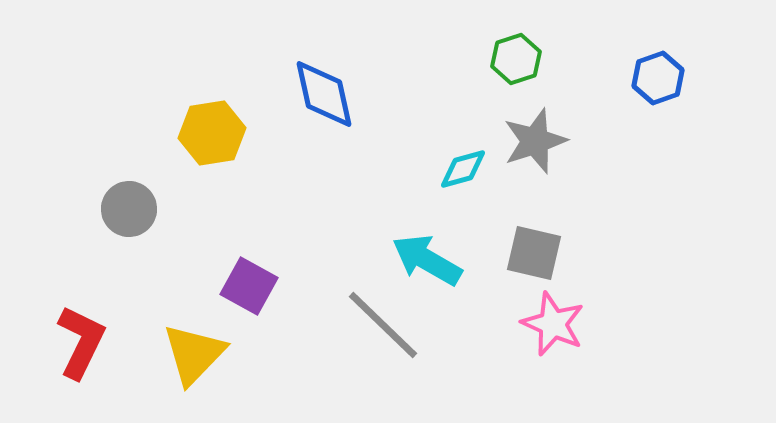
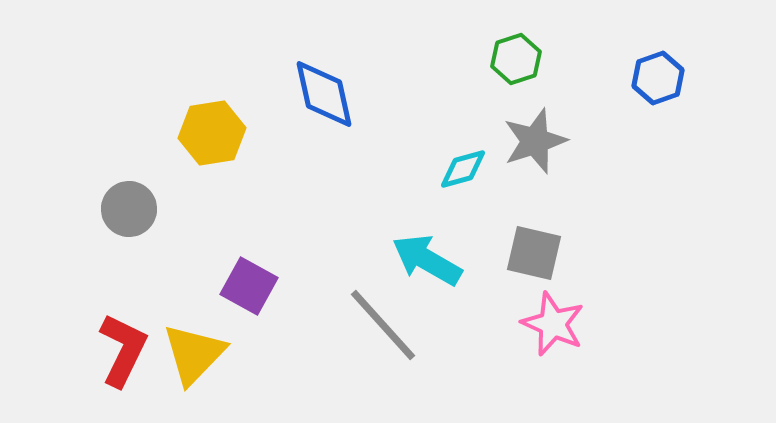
gray line: rotated 4 degrees clockwise
red L-shape: moved 42 px right, 8 px down
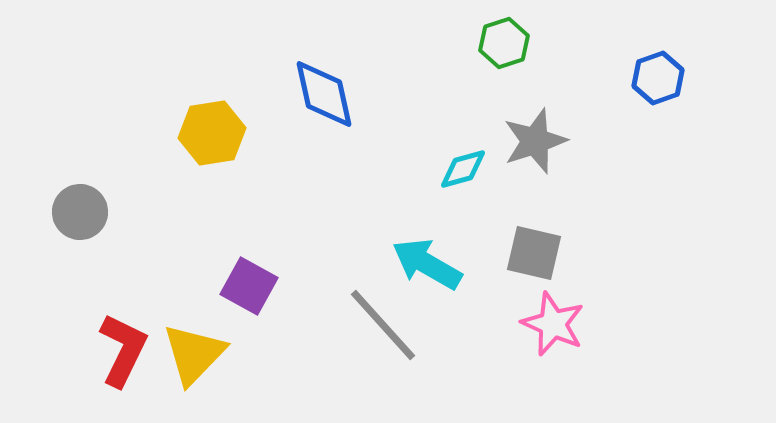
green hexagon: moved 12 px left, 16 px up
gray circle: moved 49 px left, 3 px down
cyan arrow: moved 4 px down
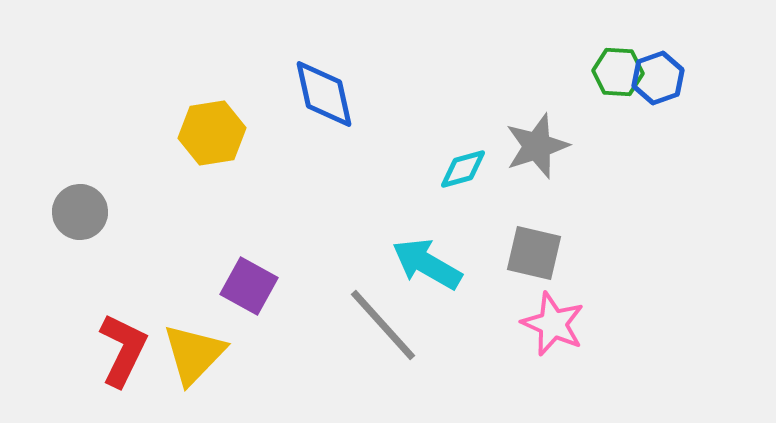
green hexagon: moved 114 px right, 29 px down; rotated 21 degrees clockwise
gray star: moved 2 px right, 5 px down
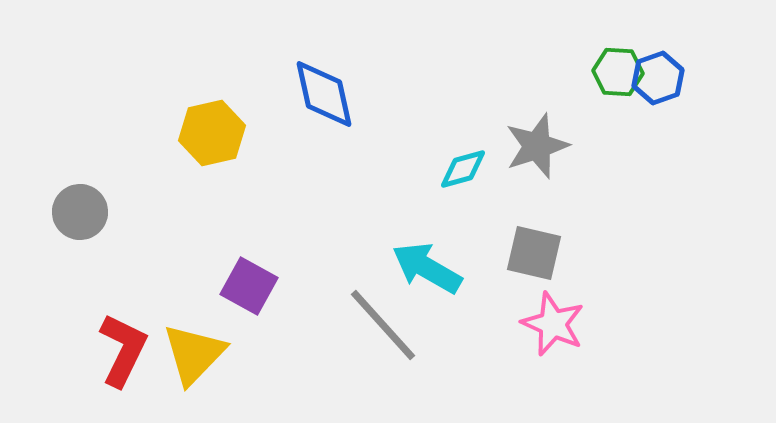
yellow hexagon: rotated 4 degrees counterclockwise
cyan arrow: moved 4 px down
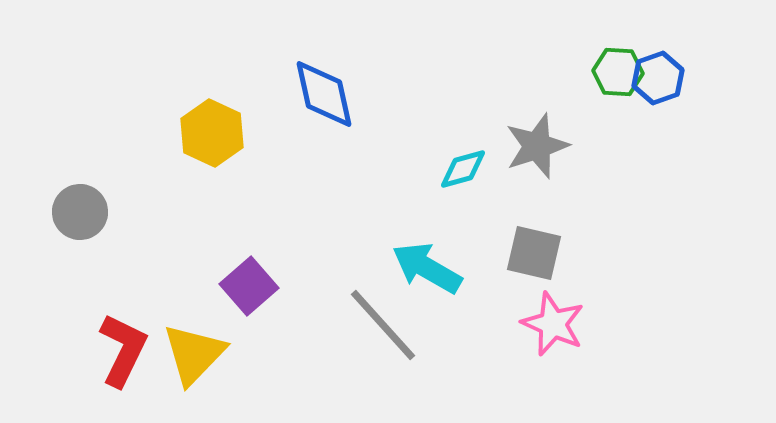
yellow hexagon: rotated 22 degrees counterclockwise
purple square: rotated 20 degrees clockwise
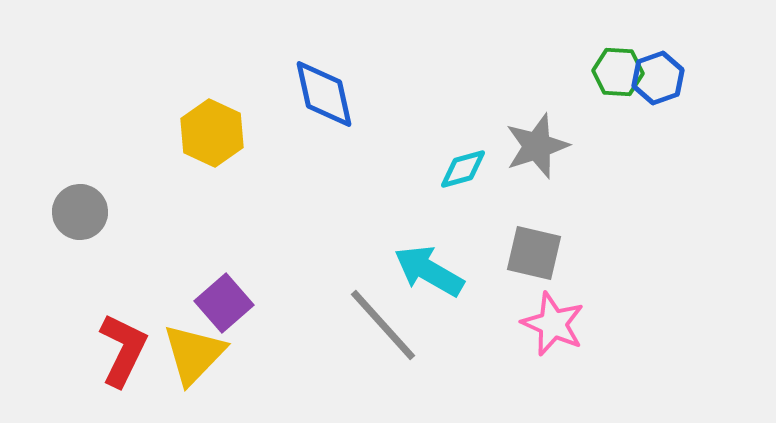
cyan arrow: moved 2 px right, 3 px down
purple square: moved 25 px left, 17 px down
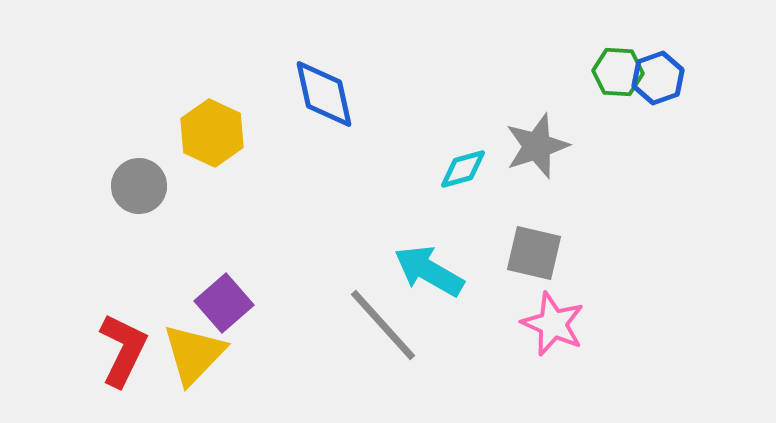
gray circle: moved 59 px right, 26 px up
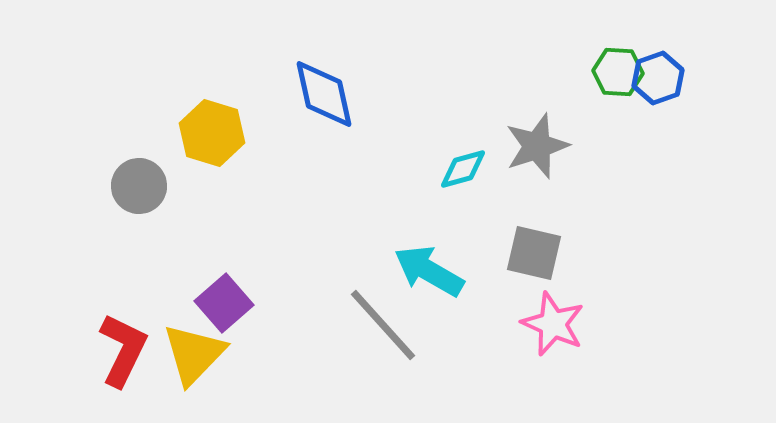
yellow hexagon: rotated 8 degrees counterclockwise
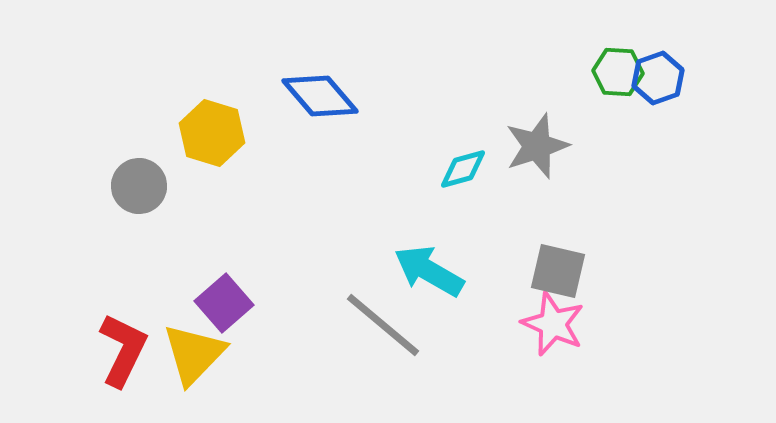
blue diamond: moved 4 px left, 2 px down; rotated 28 degrees counterclockwise
gray square: moved 24 px right, 18 px down
gray line: rotated 8 degrees counterclockwise
